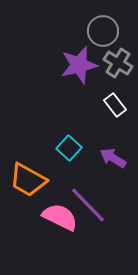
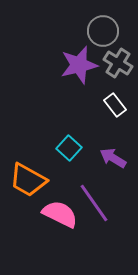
purple line: moved 6 px right, 2 px up; rotated 9 degrees clockwise
pink semicircle: moved 3 px up
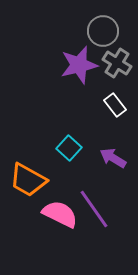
gray cross: moved 1 px left
purple line: moved 6 px down
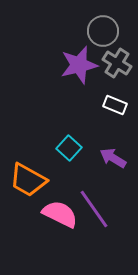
white rectangle: rotated 30 degrees counterclockwise
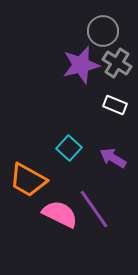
purple star: moved 2 px right
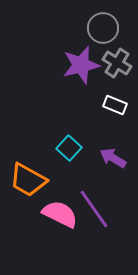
gray circle: moved 3 px up
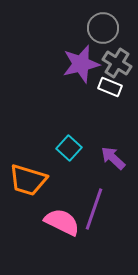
purple star: moved 1 px up
white rectangle: moved 5 px left, 18 px up
purple arrow: rotated 12 degrees clockwise
orange trapezoid: rotated 12 degrees counterclockwise
purple line: rotated 54 degrees clockwise
pink semicircle: moved 2 px right, 8 px down
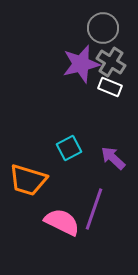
gray cross: moved 6 px left, 1 px up
cyan square: rotated 20 degrees clockwise
